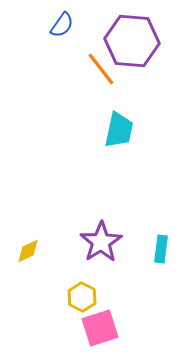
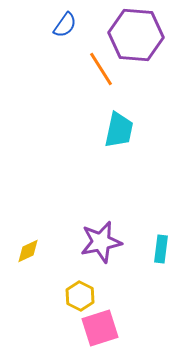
blue semicircle: moved 3 px right
purple hexagon: moved 4 px right, 6 px up
orange line: rotated 6 degrees clockwise
purple star: rotated 21 degrees clockwise
yellow hexagon: moved 2 px left, 1 px up
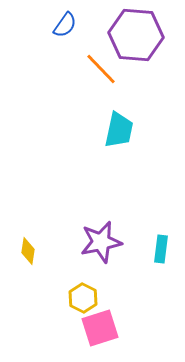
orange line: rotated 12 degrees counterclockwise
yellow diamond: rotated 56 degrees counterclockwise
yellow hexagon: moved 3 px right, 2 px down
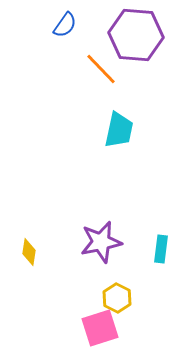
yellow diamond: moved 1 px right, 1 px down
yellow hexagon: moved 34 px right
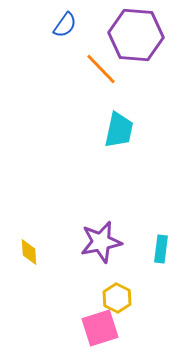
yellow diamond: rotated 12 degrees counterclockwise
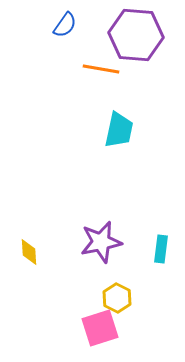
orange line: rotated 36 degrees counterclockwise
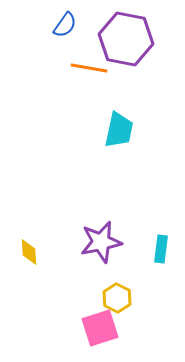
purple hexagon: moved 10 px left, 4 px down; rotated 6 degrees clockwise
orange line: moved 12 px left, 1 px up
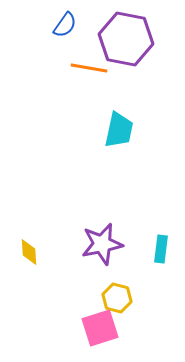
purple star: moved 1 px right, 2 px down
yellow hexagon: rotated 12 degrees counterclockwise
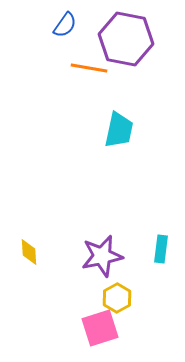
purple star: moved 12 px down
yellow hexagon: rotated 16 degrees clockwise
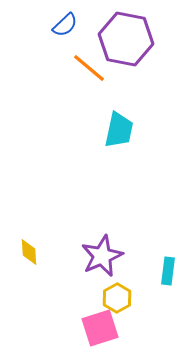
blue semicircle: rotated 12 degrees clockwise
orange line: rotated 30 degrees clockwise
cyan rectangle: moved 7 px right, 22 px down
purple star: rotated 12 degrees counterclockwise
